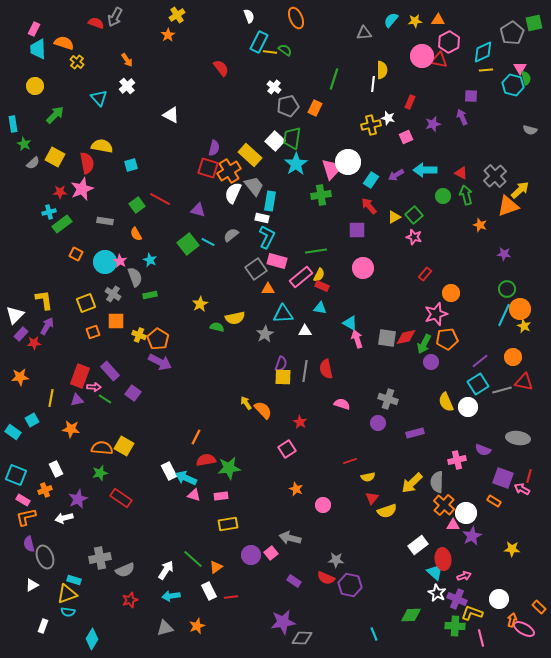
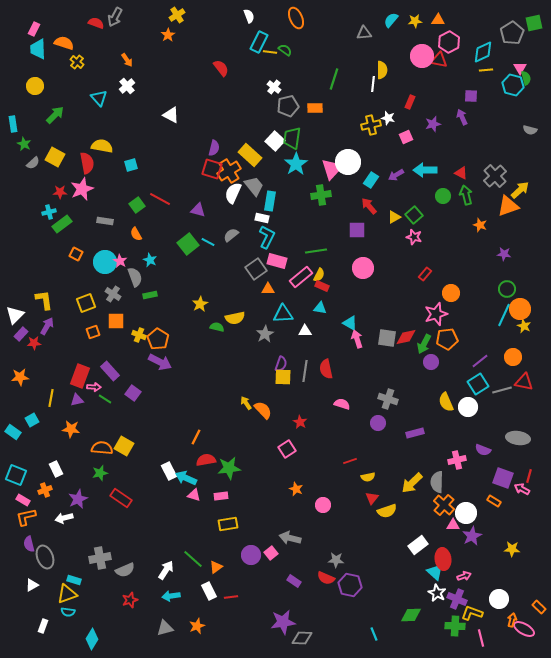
orange rectangle at (315, 108): rotated 63 degrees clockwise
red square at (208, 168): moved 4 px right, 1 px down
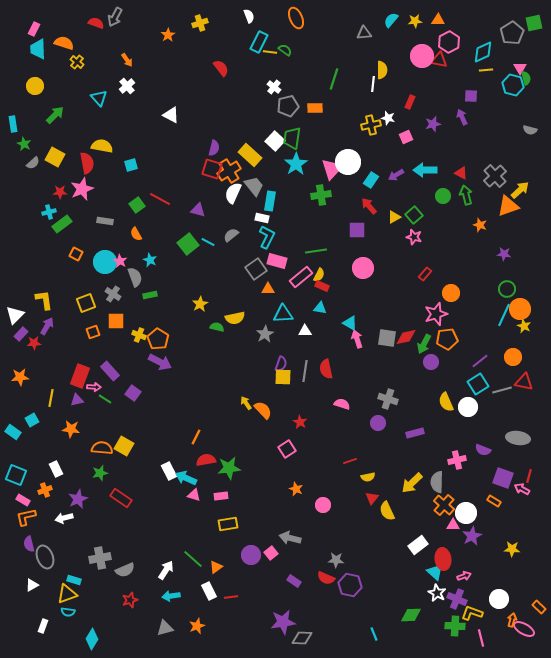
yellow cross at (177, 15): moved 23 px right, 8 px down; rotated 14 degrees clockwise
yellow semicircle at (387, 511): rotated 84 degrees clockwise
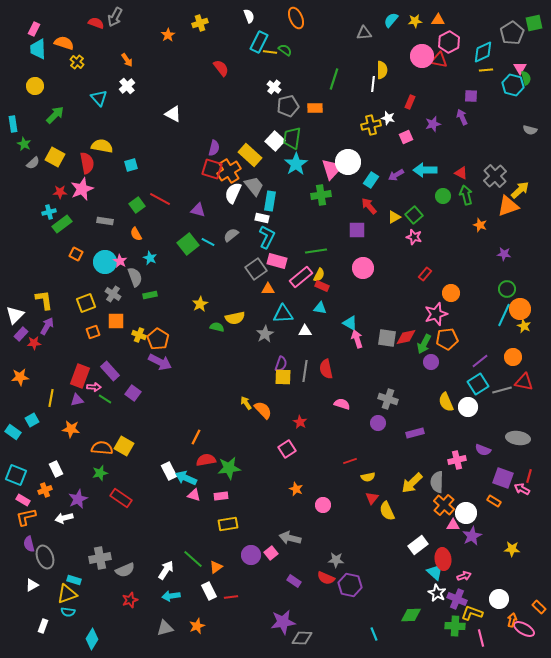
white triangle at (171, 115): moved 2 px right, 1 px up
cyan star at (150, 260): moved 2 px up
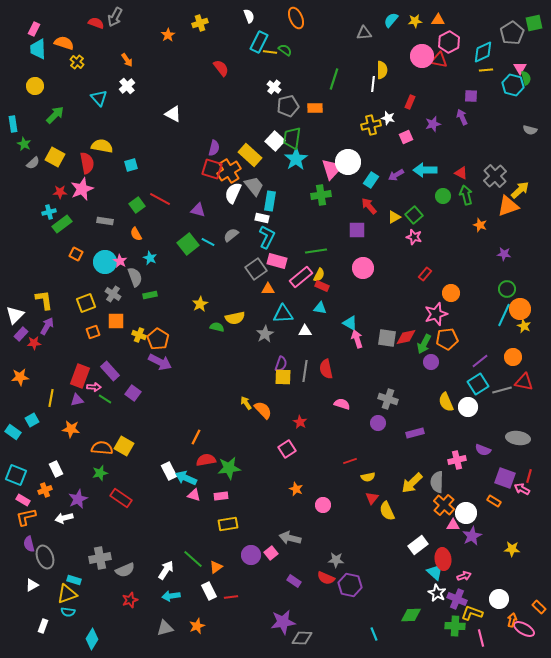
cyan star at (296, 164): moved 5 px up
purple square at (503, 478): moved 2 px right
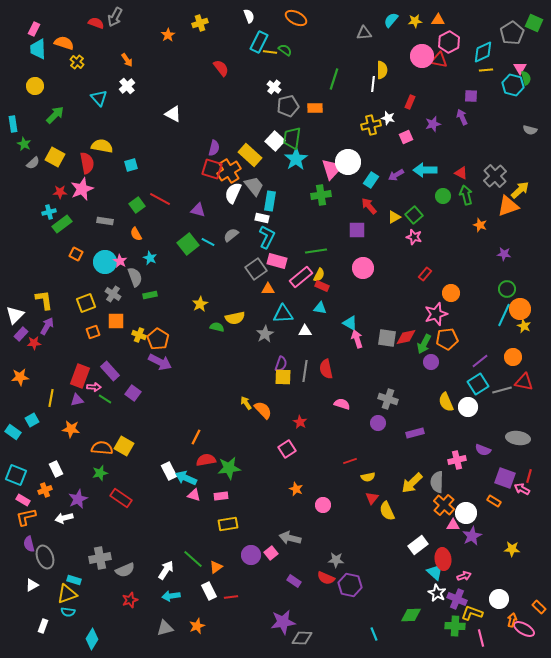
orange ellipse at (296, 18): rotated 40 degrees counterclockwise
green square at (534, 23): rotated 36 degrees clockwise
